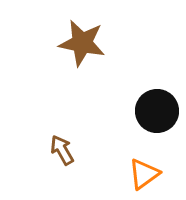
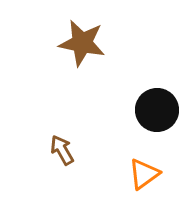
black circle: moved 1 px up
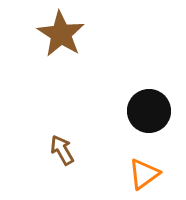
brown star: moved 21 px left, 9 px up; rotated 21 degrees clockwise
black circle: moved 8 px left, 1 px down
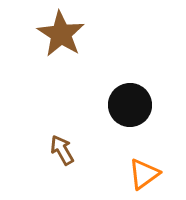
black circle: moved 19 px left, 6 px up
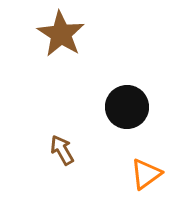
black circle: moved 3 px left, 2 px down
orange triangle: moved 2 px right
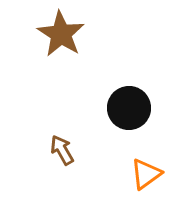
black circle: moved 2 px right, 1 px down
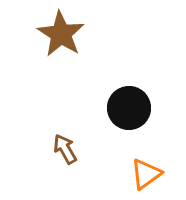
brown arrow: moved 3 px right, 1 px up
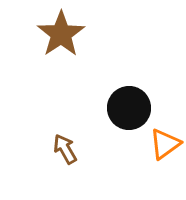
brown star: rotated 6 degrees clockwise
orange triangle: moved 19 px right, 30 px up
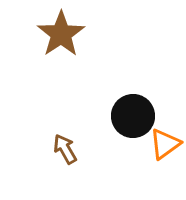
black circle: moved 4 px right, 8 px down
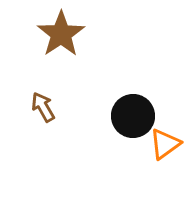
brown arrow: moved 22 px left, 42 px up
